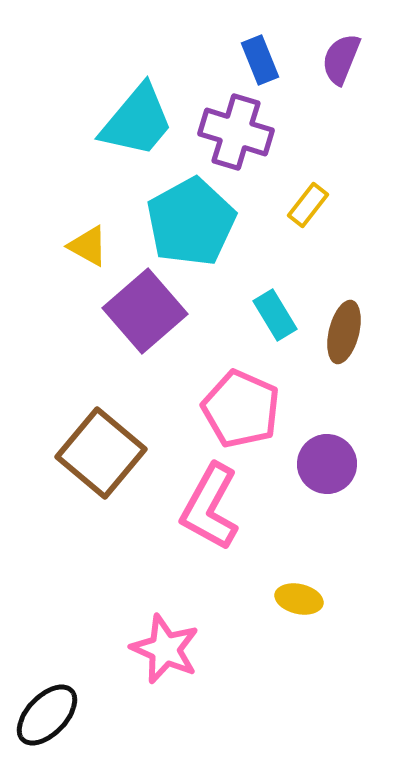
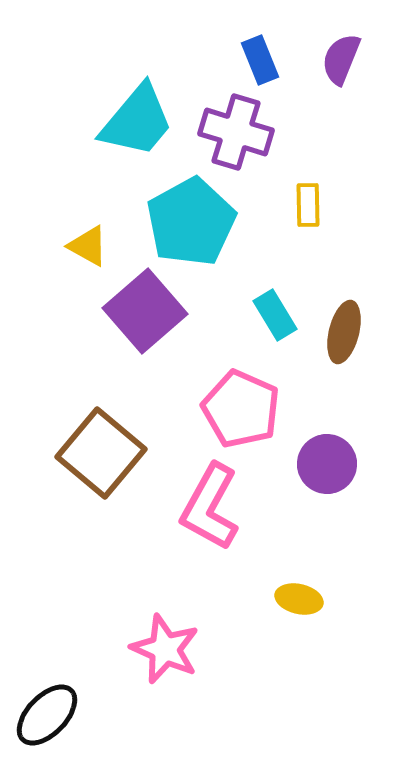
yellow rectangle: rotated 39 degrees counterclockwise
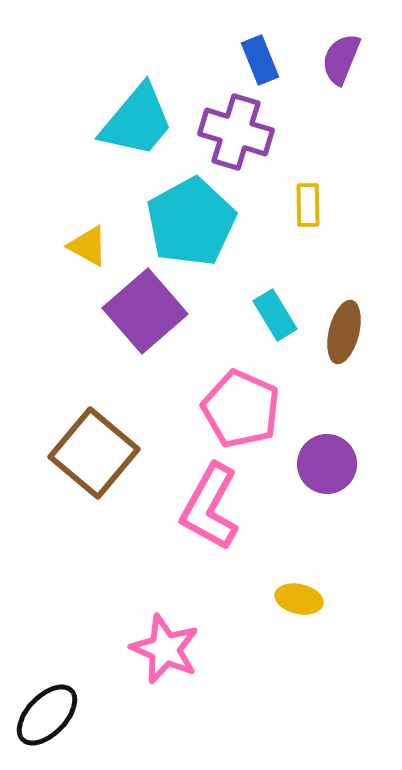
brown square: moved 7 px left
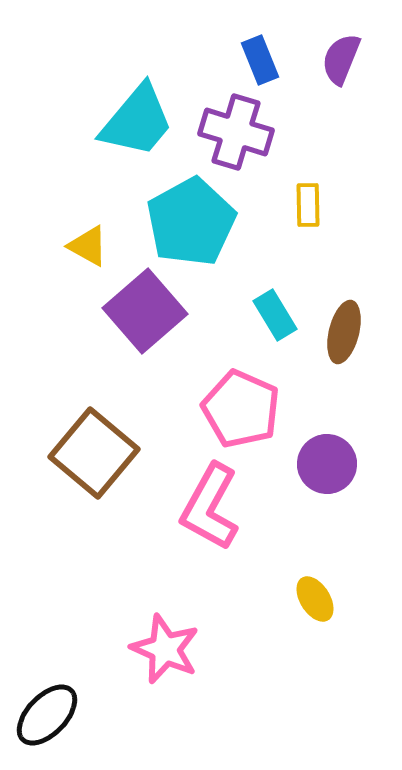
yellow ellipse: moved 16 px right; rotated 45 degrees clockwise
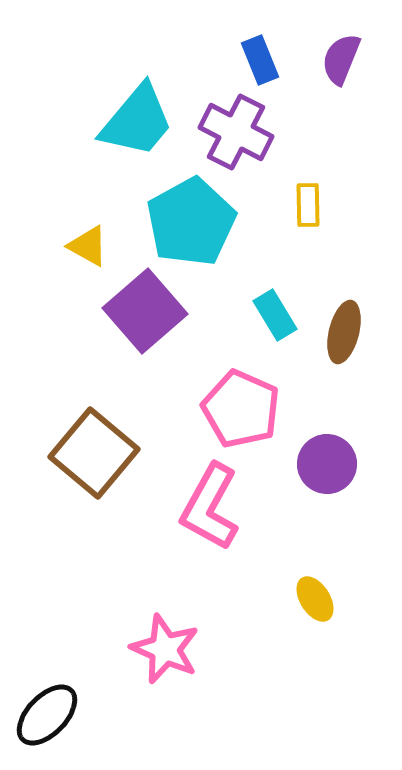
purple cross: rotated 10 degrees clockwise
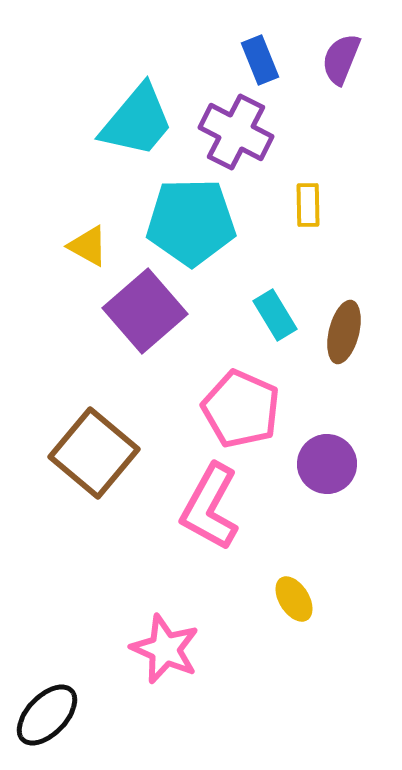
cyan pentagon: rotated 28 degrees clockwise
yellow ellipse: moved 21 px left
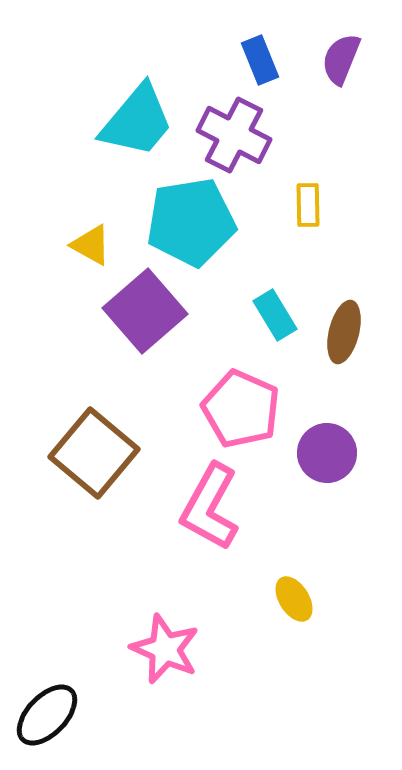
purple cross: moved 2 px left, 3 px down
cyan pentagon: rotated 8 degrees counterclockwise
yellow triangle: moved 3 px right, 1 px up
purple circle: moved 11 px up
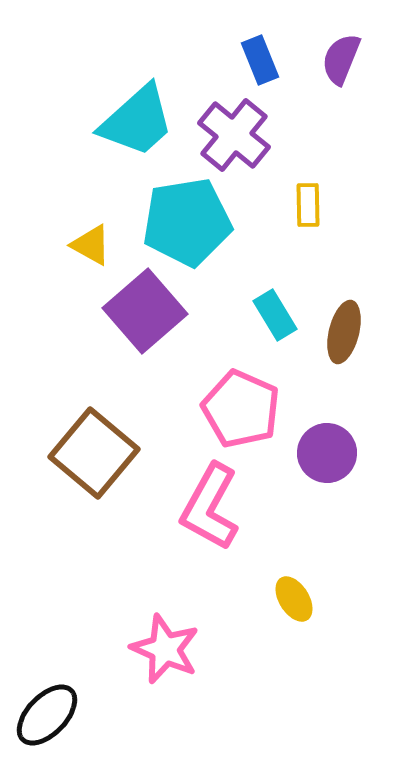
cyan trapezoid: rotated 8 degrees clockwise
purple cross: rotated 12 degrees clockwise
cyan pentagon: moved 4 px left
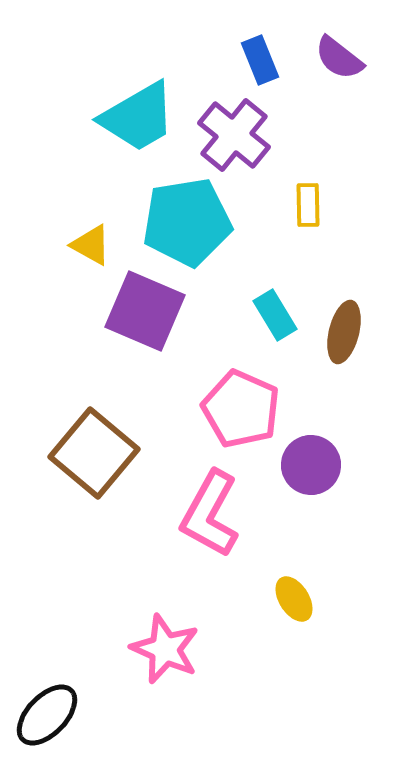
purple semicircle: moved 2 px left, 1 px up; rotated 74 degrees counterclockwise
cyan trapezoid: moved 1 px right, 4 px up; rotated 12 degrees clockwise
purple square: rotated 26 degrees counterclockwise
purple circle: moved 16 px left, 12 px down
pink L-shape: moved 7 px down
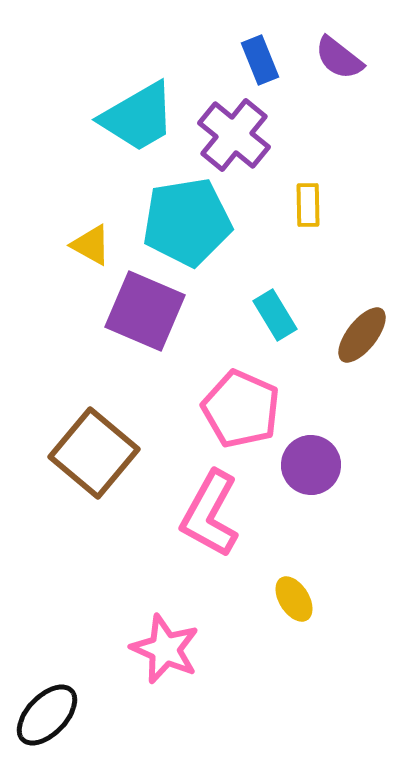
brown ellipse: moved 18 px right, 3 px down; rotated 24 degrees clockwise
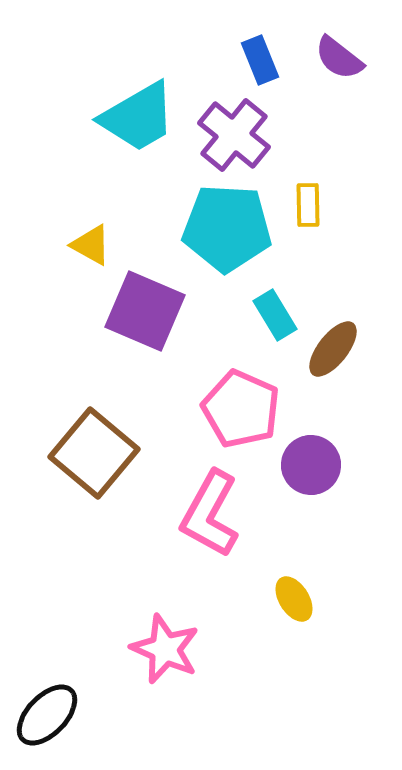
cyan pentagon: moved 40 px right, 6 px down; rotated 12 degrees clockwise
brown ellipse: moved 29 px left, 14 px down
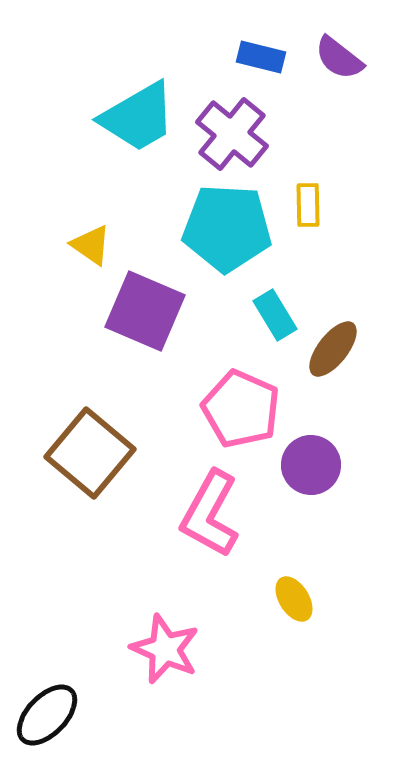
blue rectangle: moved 1 px right, 3 px up; rotated 54 degrees counterclockwise
purple cross: moved 2 px left, 1 px up
yellow triangle: rotated 6 degrees clockwise
brown square: moved 4 px left
